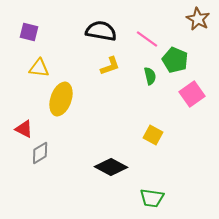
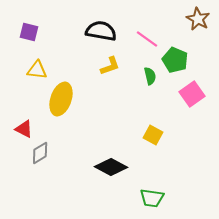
yellow triangle: moved 2 px left, 2 px down
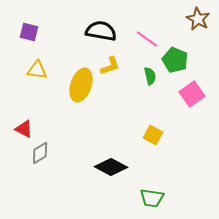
yellow ellipse: moved 20 px right, 14 px up
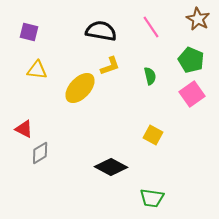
pink line: moved 4 px right, 12 px up; rotated 20 degrees clockwise
green pentagon: moved 16 px right
yellow ellipse: moved 1 px left, 3 px down; rotated 24 degrees clockwise
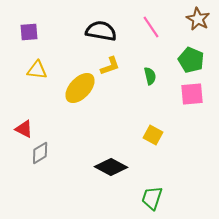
purple square: rotated 18 degrees counterclockwise
pink square: rotated 30 degrees clockwise
green trapezoid: rotated 100 degrees clockwise
